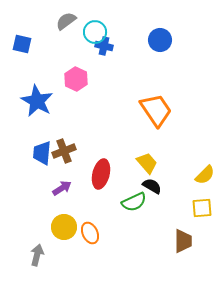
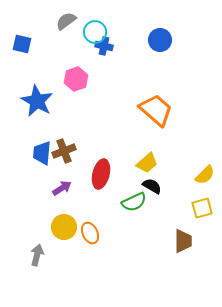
pink hexagon: rotated 15 degrees clockwise
orange trapezoid: rotated 15 degrees counterclockwise
yellow trapezoid: rotated 90 degrees clockwise
yellow square: rotated 10 degrees counterclockwise
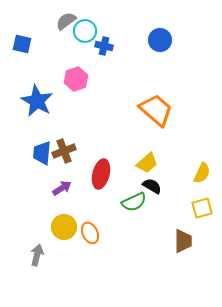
cyan circle: moved 10 px left, 1 px up
yellow semicircle: moved 3 px left, 2 px up; rotated 20 degrees counterclockwise
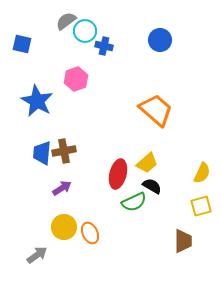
brown cross: rotated 10 degrees clockwise
red ellipse: moved 17 px right
yellow square: moved 1 px left, 2 px up
gray arrow: rotated 40 degrees clockwise
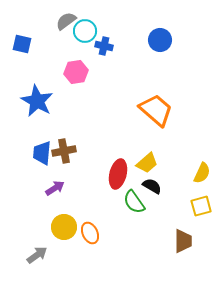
pink hexagon: moved 7 px up; rotated 10 degrees clockwise
purple arrow: moved 7 px left
green semicircle: rotated 80 degrees clockwise
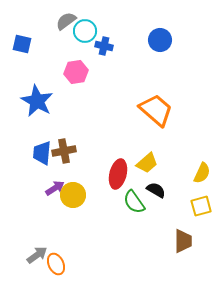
black semicircle: moved 4 px right, 4 px down
yellow circle: moved 9 px right, 32 px up
orange ellipse: moved 34 px left, 31 px down
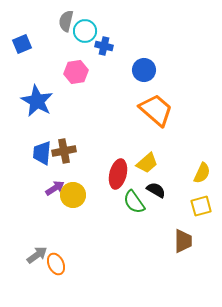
gray semicircle: rotated 40 degrees counterclockwise
blue circle: moved 16 px left, 30 px down
blue square: rotated 36 degrees counterclockwise
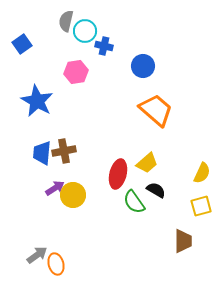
blue square: rotated 12 degrees counterclockwise
blue circle: moved 1 px left, 4 px up
orange ellipse: rotated 10 degrees clockwise
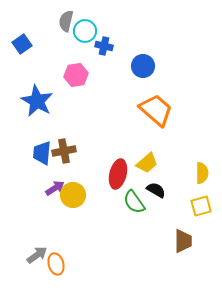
pink hexagon: moved 3 px down
yellow semicircle: rotated 25 degrees counterclockwise
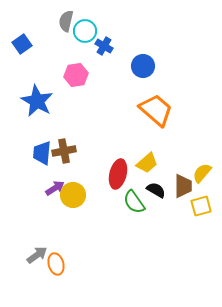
blue cross: rotated 18 degrees clockwise
yellow semicircle: rotated 140 degrees counterclockwise
brown trapezoid: moved 55 px up
